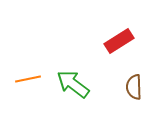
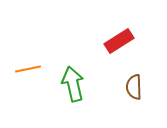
orange line: moved 10 px up
green arrow: rotated 40 degrees clockwise
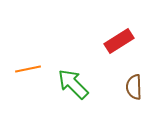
green arrow: rotated 32 degrees counterclockwise
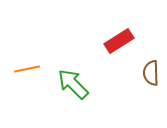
orange line: moved 1 px left
brown semicircle: moved 17 px right, 14 px up
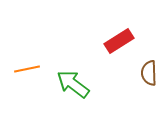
brown semicircle: moved 2 px left
green arrow: rotated 8 degrees counterclockwise
